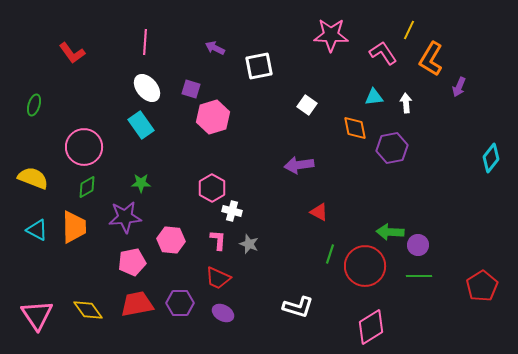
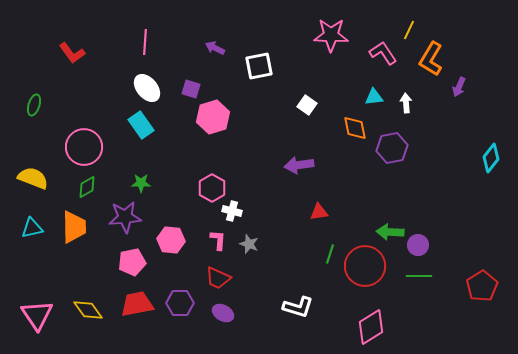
red triangle at (319, 212): rotated 36 degrees counterclockwise
cyan triangle at (37, 230): moved 5 px left, 2 px up; rotated 40 degrees counterclockwise
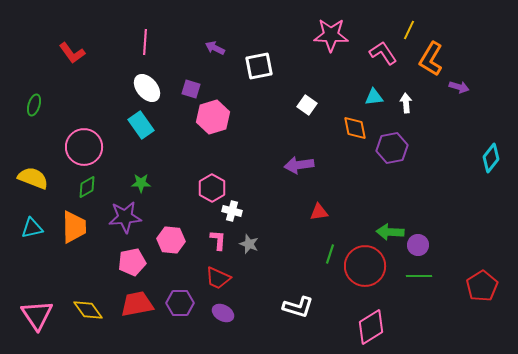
purple arrow at (459, 87): rotated 96 degrees counterclockwise
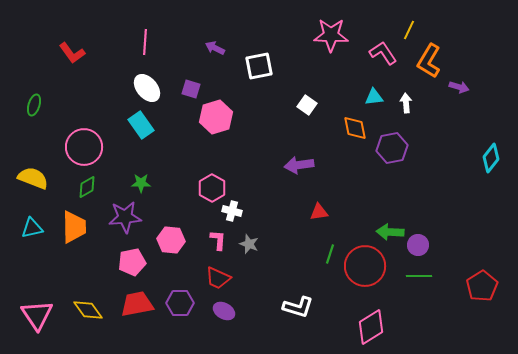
orange L-shape at (431, 59): moved 2 px left, 2 px down
pink hexagon at (213, 117): moved 3 px right
purple ellipse at (223, 313): moved 1 px right, 2 px up
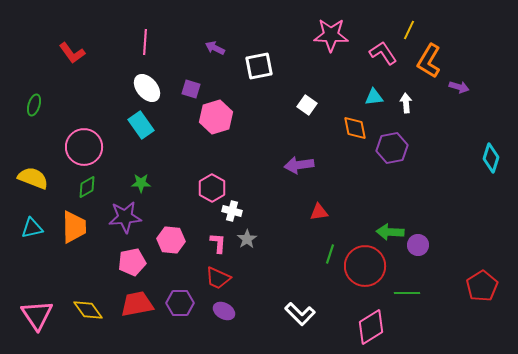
cyan diamond at (491, 158): rotated 20 degrees counterclockwise
pink L-shape at (218, 240): moved 3 px down
gray star at (249, 244): moved 2 px left, 5 px up; rotated 18 degrees clockwise
green line at (419, 276): moved 12 px left, 17 px down
white L-shape at (298, 307): moved 2 px right, 7 px down; rotated 28 degrees clockwise
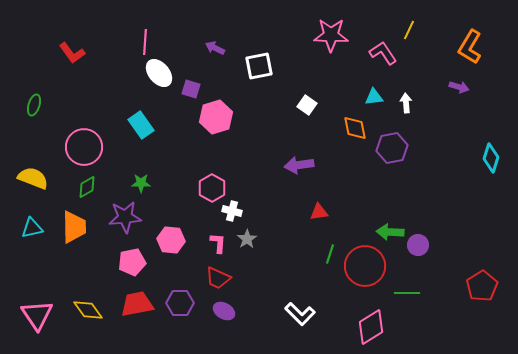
orange L-shape at (429, 61): moved 41 px right, 14 px up
white ellipse at (147, 88): moved 12 px right, 15 px up
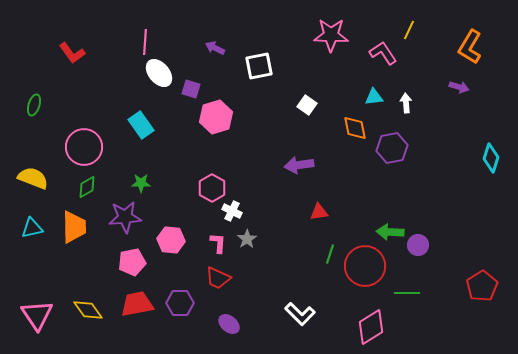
white cross at (232, 211): rotated 12 degrees clockwise
purple ellipse at (224, 311): moved 5 px right, 13 px down; rotated 10 degrees clockwise
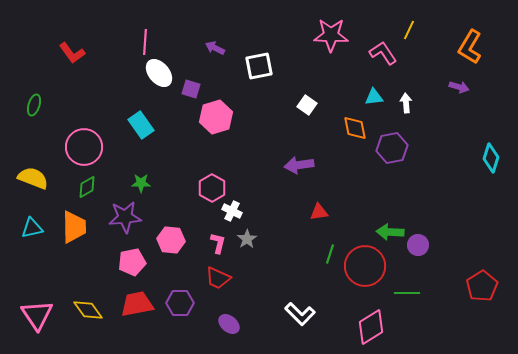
pink L-shape at (218, 243): rotated 10 degrees clockwise
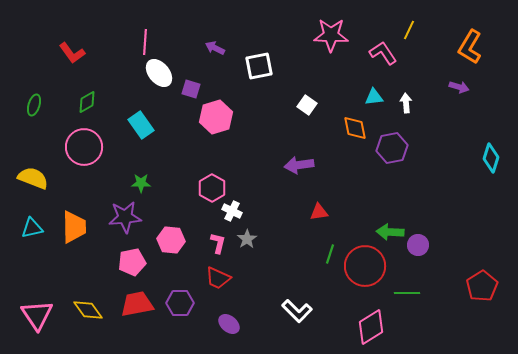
green diamond at (87, 187): moved 85 px up
white L-shape at (300, 314): moved 3 px left, 3 px up
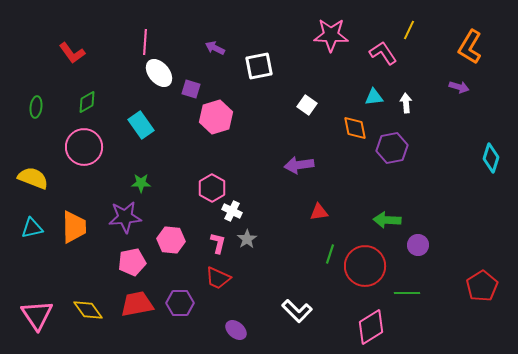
green ellipse at (34, 105): moved 2 px right, 2 px down; rotated 10 degrees counterclockwise
green arrow at (390, 232): moved 3 px left, 12 px up
purple ellipse at (229, 324): moved 7 px right, 6 px down
